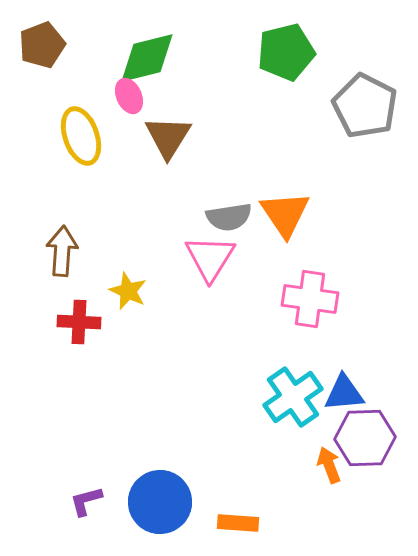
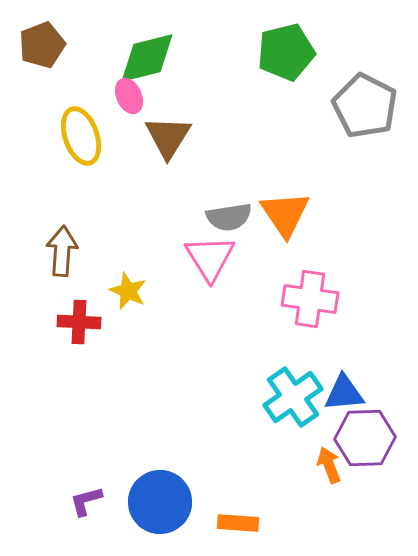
pink triangle: rotated 4 degrees counterclockwise
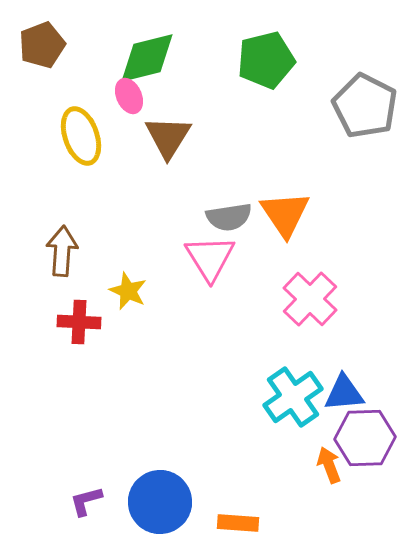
green pentagon: moved 20 px left, 8 px down
pink cross: rotated 36 degrees clockwise
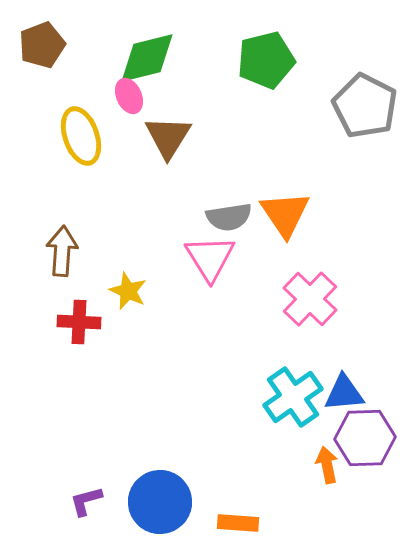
orange arrow: moved 2 px left; rotated 9 degrees clockwise
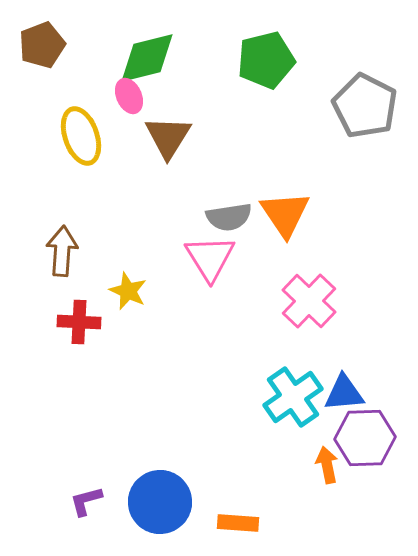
pink cross: moved 1 px left, 2 px down
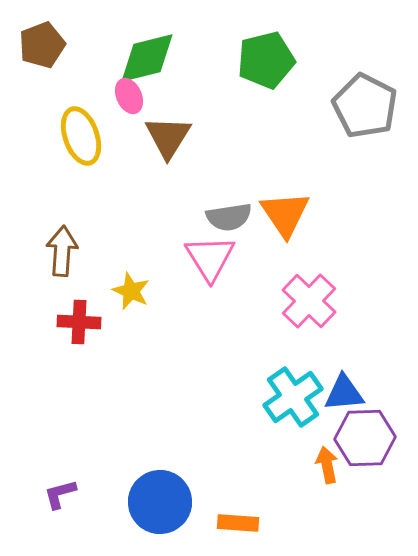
yellow star: moved 3 px right
purple L-shape: moved 26 px left, 7 px up
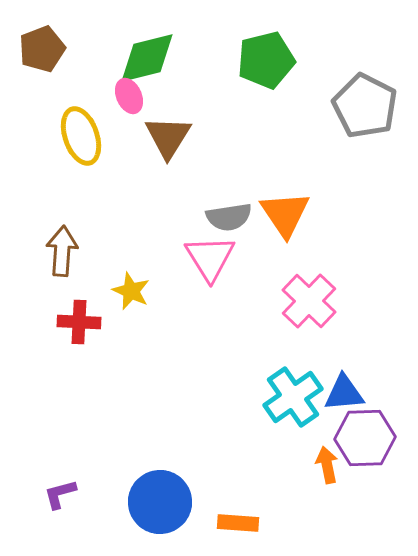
brown pentagon: moved 4 px down
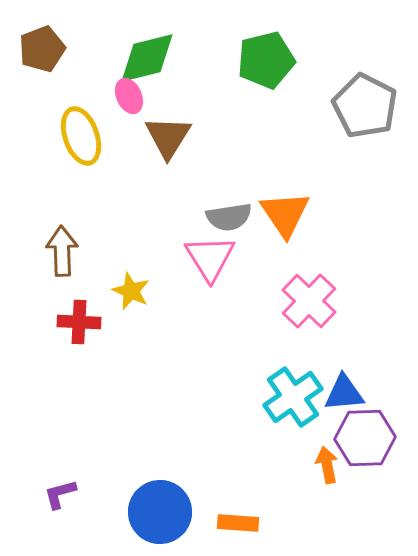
brown arrow: rotated 6 degrees counterclockwise
blue circle: moved 10 px down
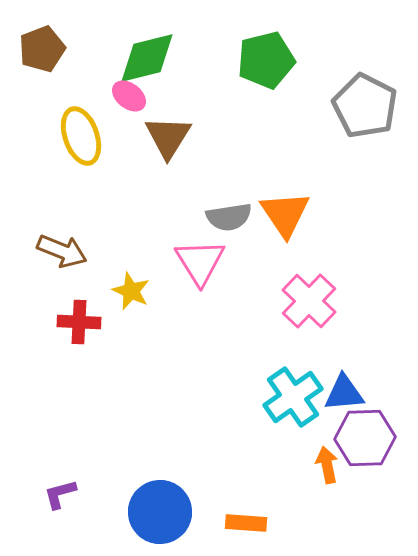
pink ellipse: rotated 28 degrees counterclockwise
brown arrow: rotated 114 degrees clockwise
pink triangle: moved 10 px left, 4 px down
orange rectangle: moved 8 px right
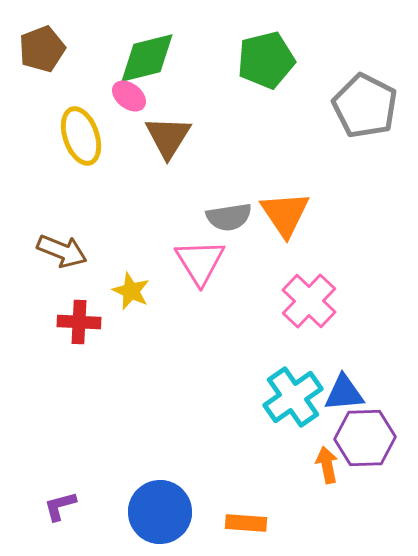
purple L-shape: moved 12 px down
